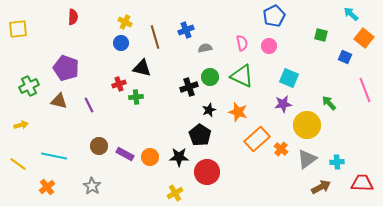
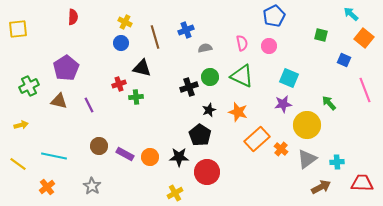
blue square at (345, 57): moved 1 px left, 3 px down
purple pentagon at (66, 68): rotated 20 degrees clockwise
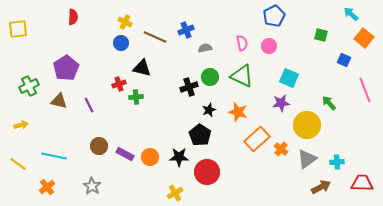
brown line at (155, 37): rotated 50 degrees counterclockwise
purple star at (283, 104): moved 2 px left, 1 px up
